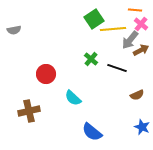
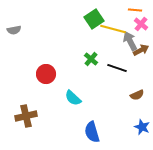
yellow line: rotated 20 degrees clockwise
gray arrow: moved 1 px down; rotated 114 degrees clockwise
brown cross: moved 3 px left, 5 px down
blue semicircle: rotated 35 degrees clockwise
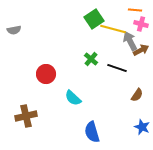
pink cross: rotated 24 degrees counterclockwise
brown semicircle: rotated 32 degrees counterclockwise
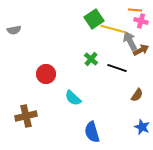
pink cross: moved 3 px up
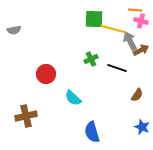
green square: rotated 36 degrees clockwise
green cross: rotated 24 degrees clockwise
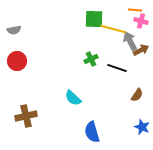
red circle: moved 29 px left, 13 px up
